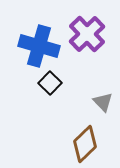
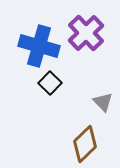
purple cross: moved 1 px left, 1 px up
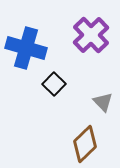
purple cross: moved 5 px right, 2 px down
blue cross: moved 13 px left, 2 px down
black square: moved 4 px right, 1 px down
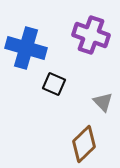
purple cross: rotated 27 degrees counterclockwise
black square: rotated 20 degrees counterclockwise
brown diamond: moved 1 px left
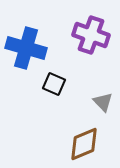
brown diamond: rotated 21 degrees clockwise
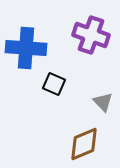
blue cross: rotated 12 degrees counterclockwise
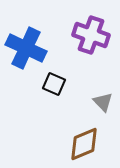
blue cross: rotated 21 degrees clockwise
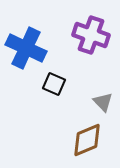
brown diamond: moved 3 px right, 4 px up
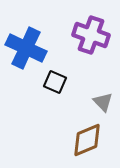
black square: moved 1 px right, 2 px up
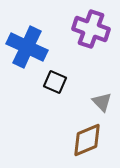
purple cross: moved 6 px up
blue cross: moved 1 px right, 1 px up
gray triangle: moved 1 px left
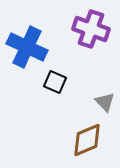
gray triangle: moved 3 px right
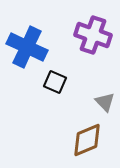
purple cross: moved 2 px right, 6 px down
